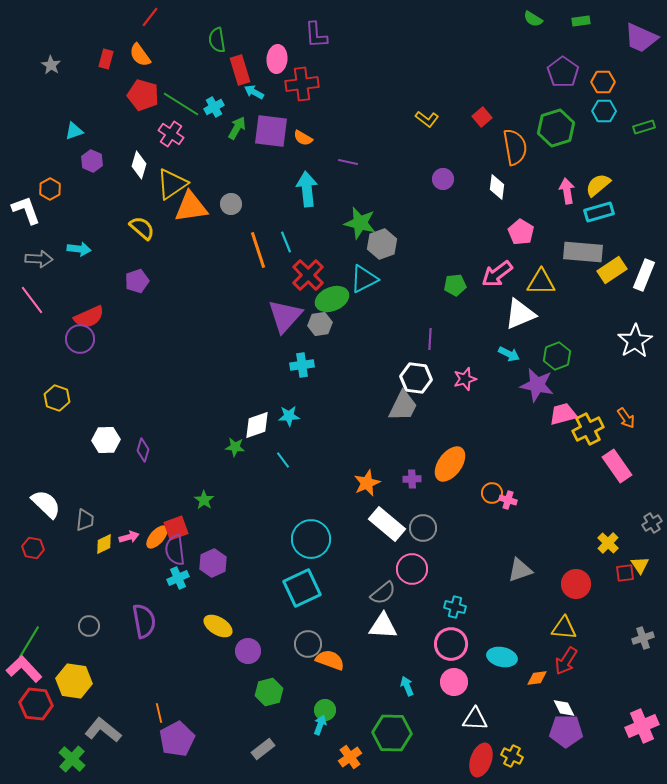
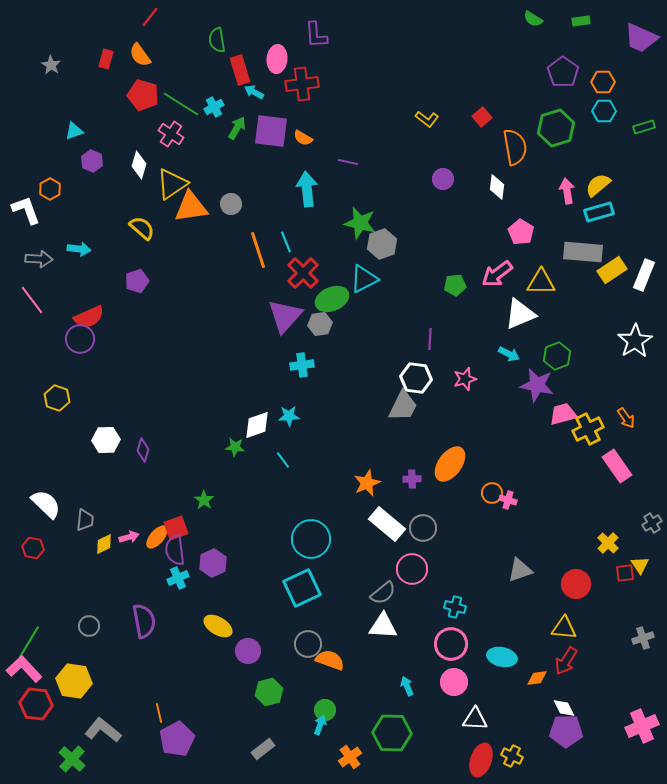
red cross at (308, 275): moved 5 px left, 2 px up
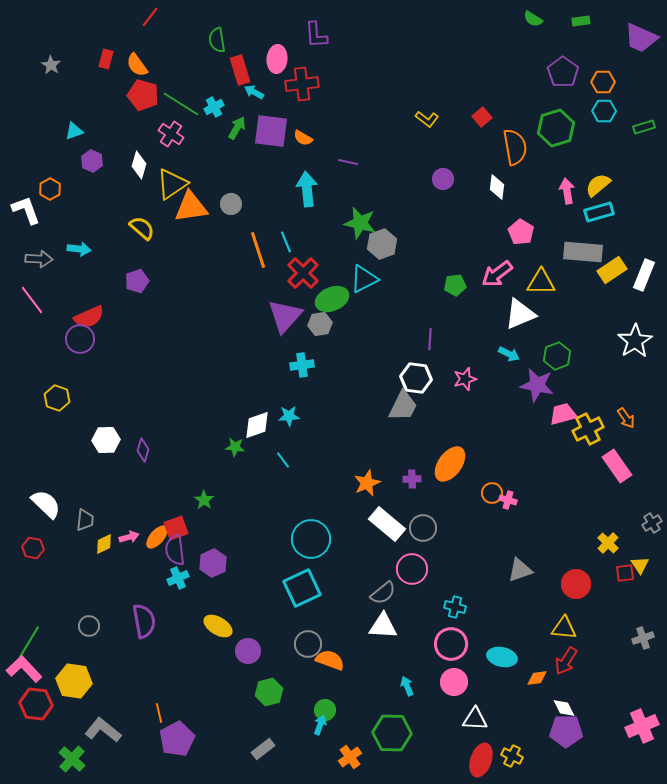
orange semicircle at (140, 55): moved 3 px left, 10 px down
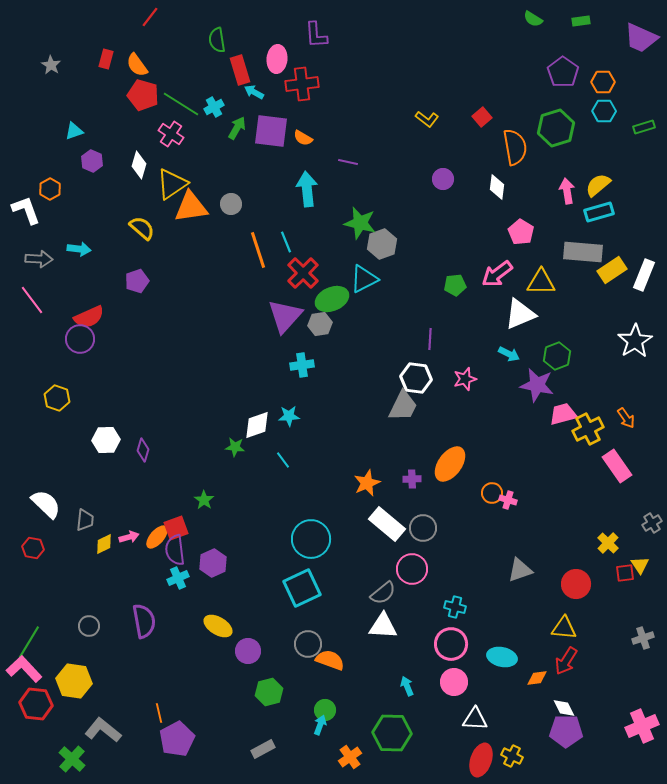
gray rectangle at (263, 749): rotated 10 degrees clockwise
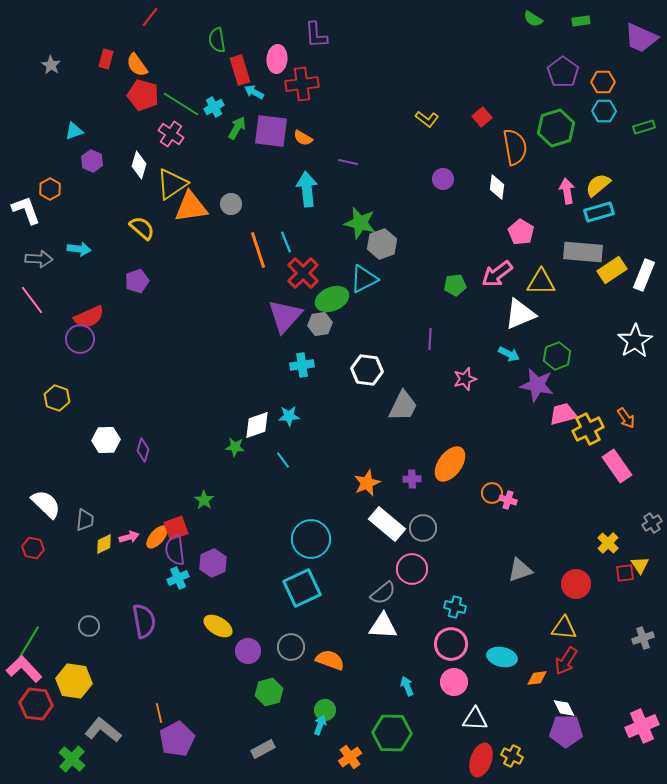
white hexagon at (416, 378): moved 49 px left, 8 px up
gray circle at (308, 644): moved 17 px left, 3 px down
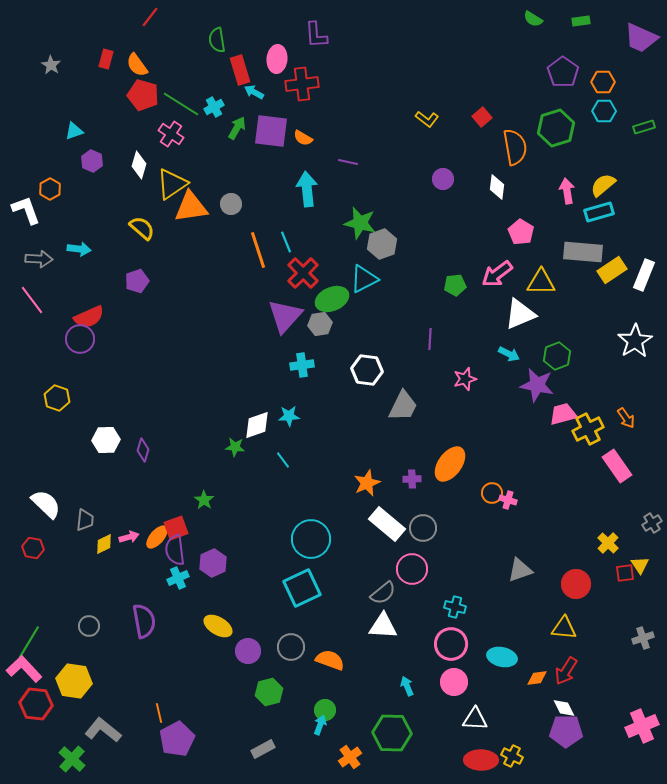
yellow semicircle at (598, 185): moved 5 px right
red arrow at (566, 661): moved 10 px down
red ellipse at (481, 760): rotated 72 degrees clockwise
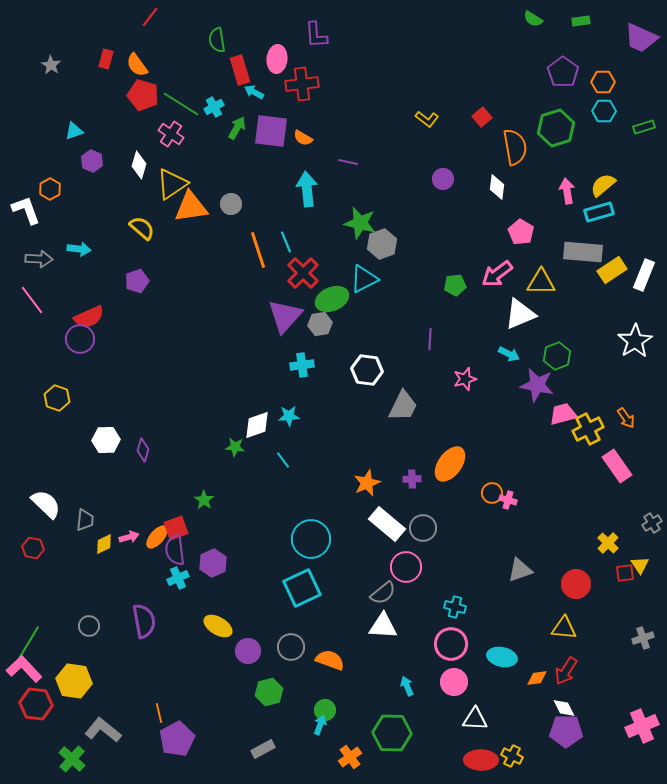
pink circle at (412, 569): moved 6 px left, 2 px up
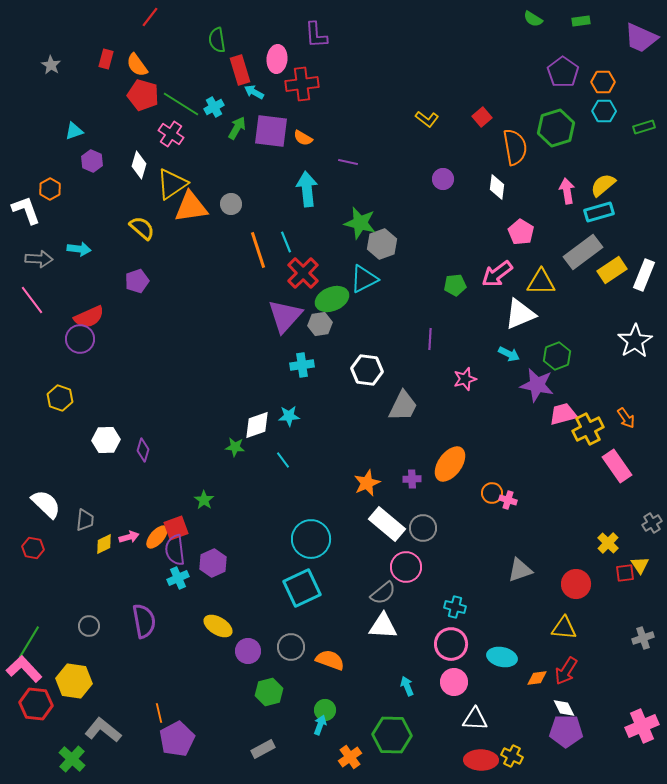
gray rectangle at (583, 252): rotated 42 degrees counterclockwise
yellow hexagon at (57, 398): moved 3 px right
green hexagon at (392, 733): moved 2 px down
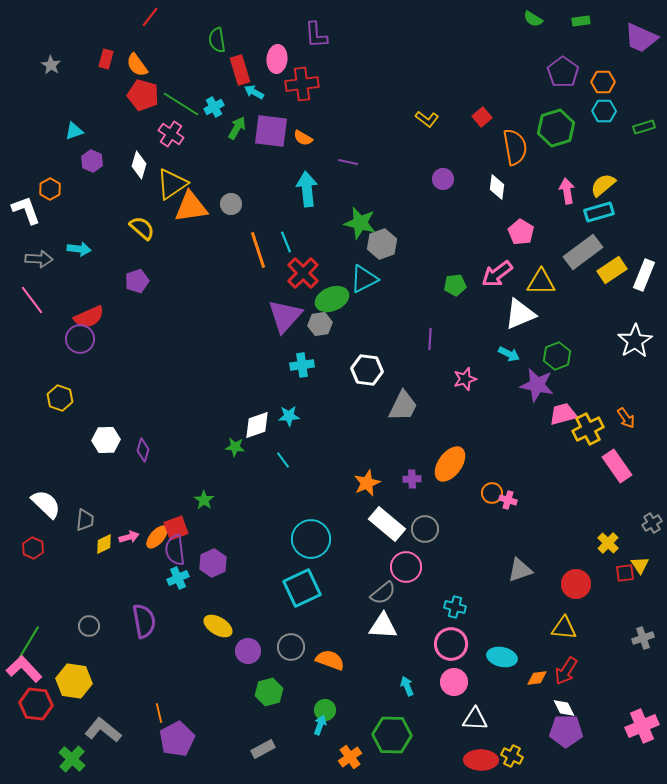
gray circle at (423, 528): moved 2 px right, 1 px down
red hexagon at (33, 548): rotated 15 degrees clockwise
